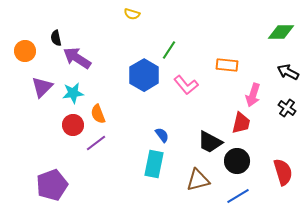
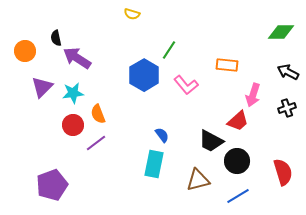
black cross: rotated 36 degrees clockwise
red trapezoid: moved 3 px left, 2 px up; rotated 35 degrees clockwise
black trapezoid: moved 1 px right, 1 px up
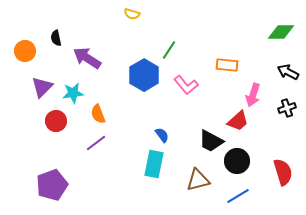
purple arrow: moved 10 px right
red circle: moved 17 px left, 4 px up
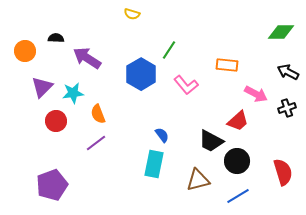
black semicircle: rotated 105 degrees clockwise
blue hexagon: moved 3 px left, 1 px up
pink arrow: moved 3 px right, 1 px up; rotated 80 degrees counterclockwise
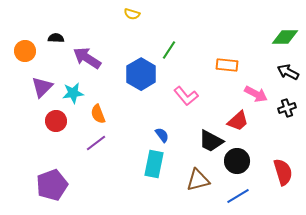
green diamond: moved 4 px right, 5 px down
pink L-shape: moved 11 px down
